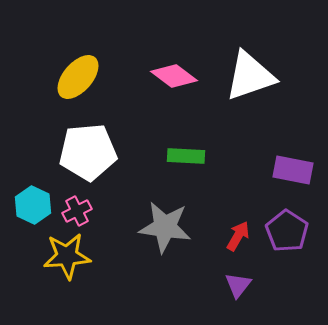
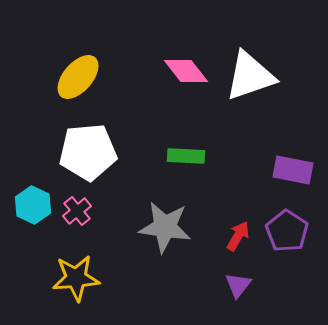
pink diamond: moved 12 px right, 5 px up; rotated 15 degrees clockwise
pink cross: rotated 12 degrees counterclockwise
yellow star: moved 9 px right, 22 px down
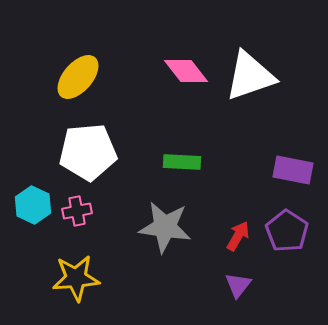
green rectangle: moved 4 px left, 6 px down
pink cross: rotated 28 degrees clockwise
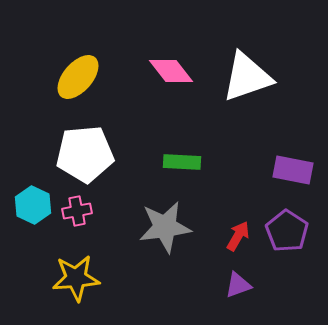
pink diamond: moved 15 px left
white triangle: moved 3 px left, 1 px down
white pentagon: moved 3 px left, 2 px down
gray star: rotated 16 degrees counterclockwise
purple triangle: rotated 32 degrees clockwise
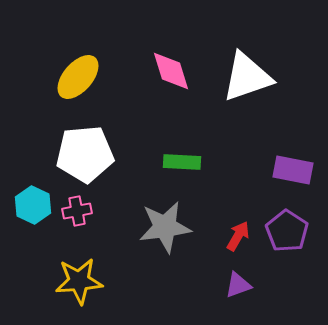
pink diamond: rotated 21 degrees clockwise
yellow star: moved 3 px right, 3 px down
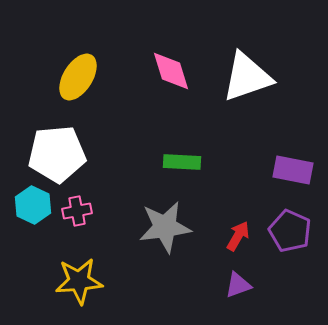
yellow ellipse: rotated 9 degrees counterclockwise
white pentagon: moved 28 px left
purple pentagon: moved 3 px right; rotated 9 degrees counterclockwise
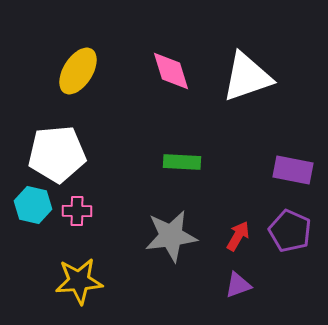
yellow ellipse: moved 6 px up
cyan hexagon: rotated 12 degrees counterclockwise
pink cross: rotated 12 degrees clockwise
gray star: moved 6 px right, 9 px down
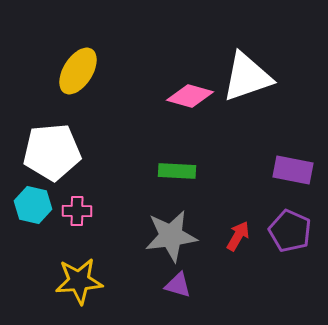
pink diamond: moved 19 px right, 25 px down; rotated 57 degrees counterclockwise
white pentagon: moved 5 px left, 2 px up
green rectangle: moved 5 px left, 9 px down
purple triangle: moved 60 px left; rotated 36 degrees clockwise
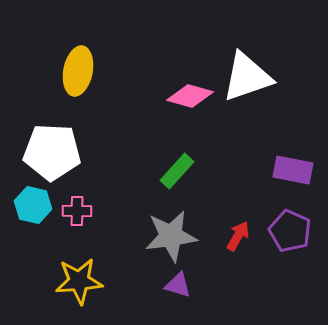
yellow ellipse: rotated 21 degrees counterclockwise
white pentagon: rotated 8 degrees clockwise
green rectangle: rotated 51 degrees counterclockwise
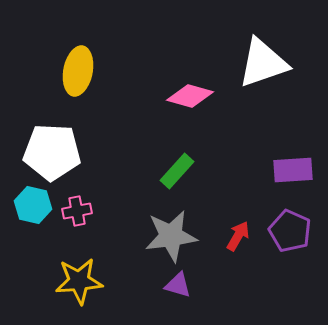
white triangle: moved 16 px right, 14 px up
purple rectangle: rotated 15 degrees counterclockwise
pink cross: rotated 12 degrees counterclockwise
